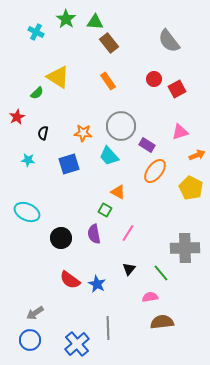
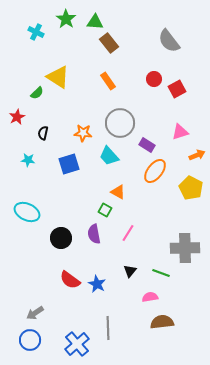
gray circle: moved 1 px left, 3 px up
black triangle: moved 1 px right, 2 px down
green line: rotated 30 degrees counterclockwise
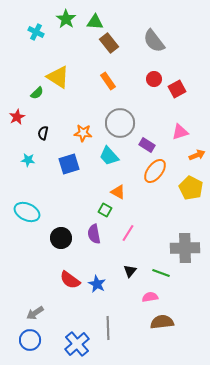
gray semicircle: moved 15 px left
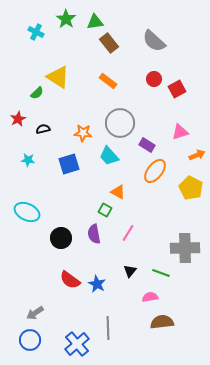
green triangle: rotated 12 degrees counterclockwise
gray semicircle: rotated 10 degrees counterclockwise
orange rectangle: rotated 18 degrees counterclockwise
red star: moved 1 px right, 2 px down
black semicircle: moved 4 px up; rotated 64 degrees clockwise
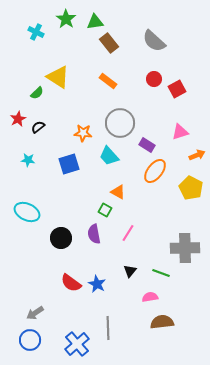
black semicircle: moved 5 px left, 2 px up; rotated 24 degrees counterclockwise
red semicircle: moved 1 px right, 3 px down
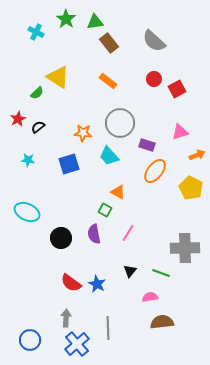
purple rectangle: rotated 14 degrees counterclockwise
gray arrow: moved 31 px right, 5 px down; rotated 126 degrees clockwise
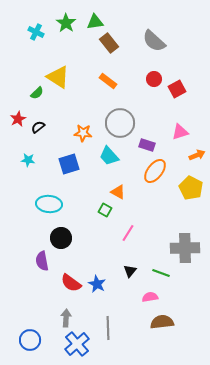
green star: moved 4 px down
cyan ellipse: moved 22 px right, 8 px up; rotated 20 degrees counterclockwise
purple semicircle: moved 52 px left, 27 px down
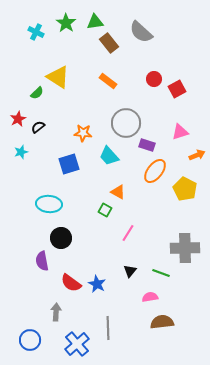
gray semicircle: moved 13 px left, 9 px up
gray circle: moved 6 px right
cyan star: moved 7 px left, 8 px up; rotated 24 degrees counterclockwise
yellow pentagon: moved 6 px left, 1 px down
gray arrow: moved 10 px left, 6 px up
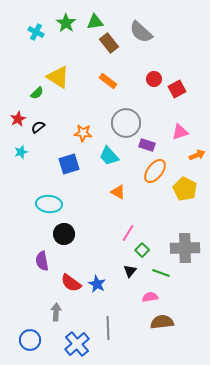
green square: moved 37 px right, 40 px down; rotated 16 degrees clockwise
black circle: moved 3 px right, 4 px up
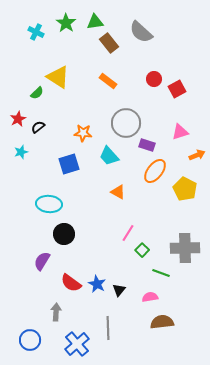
purple semicircle: rotated 42 degrees clockwise
black triangle: moved 11 px left, 19 px down
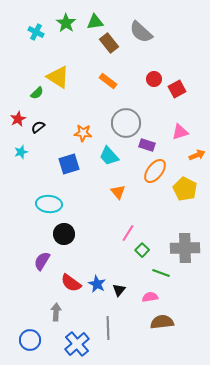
orange triangle: rotated 21 degrees clockwise
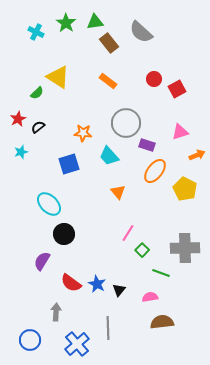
cyan ellipse: rotated 40 degrees clockwise
